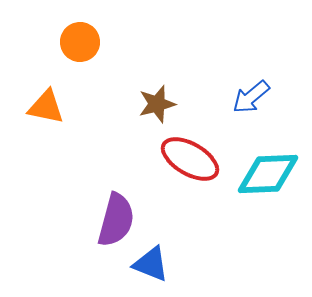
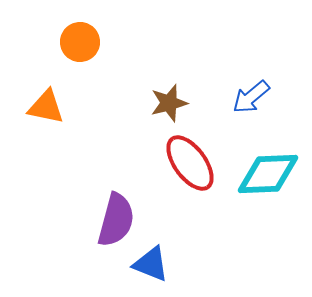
brown star: moved 12 px right, 1 px up
red ellipse: moved 4 px down; rotated 24 degrees clockwise
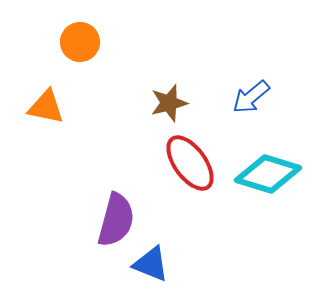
cyan diamond: rotated 20 degrees clockwise
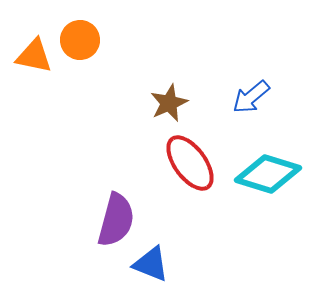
orange circle: moved 2 px up
brown star: rotated 9 degrees counterclockwise
orange triangle: moved 12 px left, 51 px up
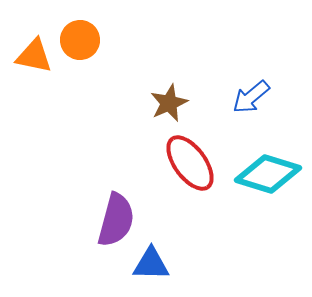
blue triangle: rotated 21 degrees counterclockwise
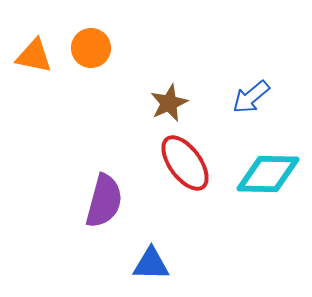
orange circle: moved 11 px right, 8 px down
red ellipse: moved 5 px left
cyan diamond: rotated 16 degrees counterclockwise
purple semicircle: moved 12 px left, 19 px up
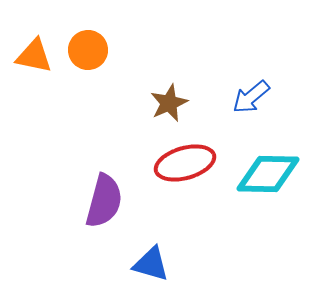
orange circle: moved 3 px left, 2 px down
red ellipse: rotated 70 degrees counterclockwise
blue triangle: rotated 15 degrees clockwise
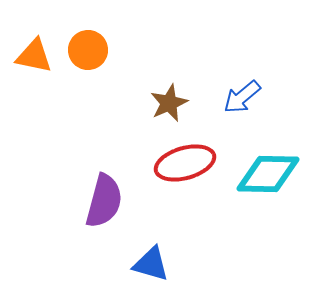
blue arrow: moved 9 px left
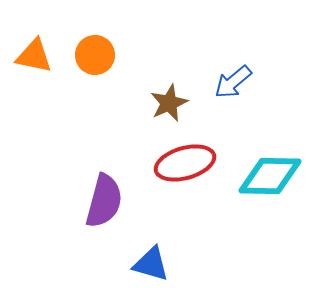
orange circle: moved 7 px right, 5 px down
blue arrow: moved 9 px left, 15 px up
cyan diamond: moved 2 px right, 2 px down
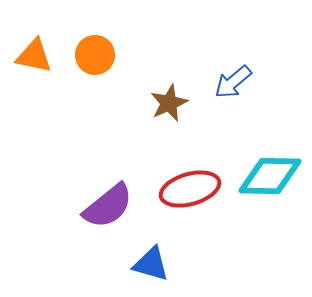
red ellipse: moved 5 px right, 26 px down
purple semicircle: moved 4 px right, 5 px down; rotated 36 degrees clockwise
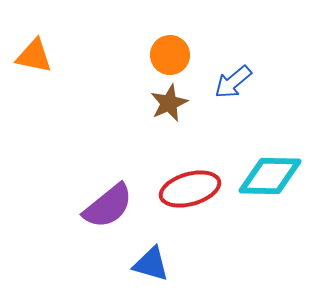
orange circle: moved 75 px right
